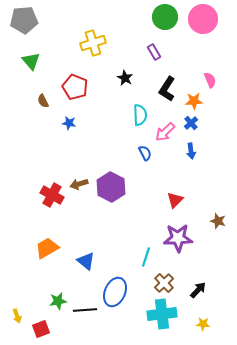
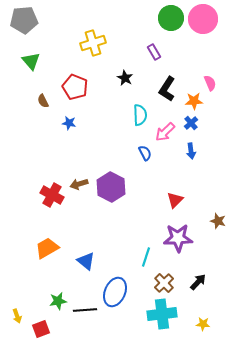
green circle: moved 6 px right, 1 px down
pink semicircle: moved 3 px down
black arrow: moved 8 px up
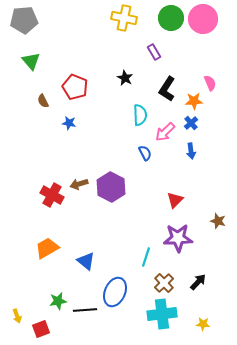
yellow cross: moved 31 px right, 25 px up; rotated 30 degrees clockwise
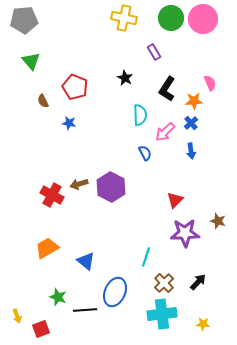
purple star: moved 7 px right, 5 px up
green star: moved 4 px up; rotated 30 degrees clockwise
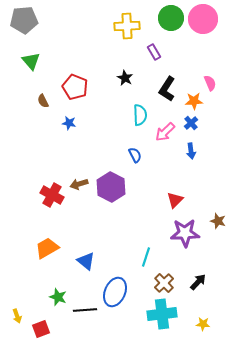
yellow cross: moved 3 px right, 8 px down; rotated 15 degrees counterclockwise
blue semicircle: moved 10 px left, 2 px down
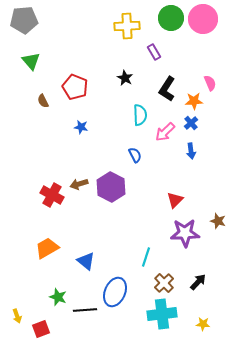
blue star: moved 12 px right, 4 px down
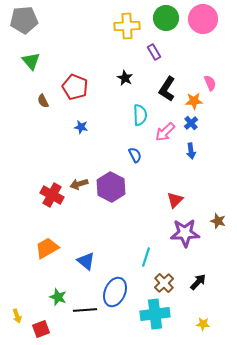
green circle: moved 5 px left
cyan cross: moved 7 px left
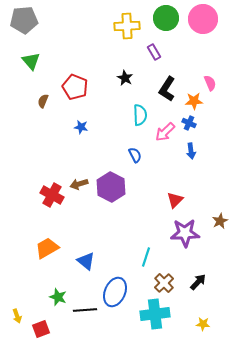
brown semicircle: rotated 48 degrees clockwise
blue cross: moved 2 px left; rotated 24 degrees counterclockwise
brown star: moved 2 px right; rotated 28 degrees clockwise
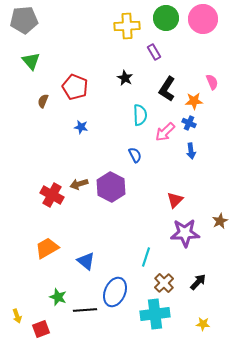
pink semicircle: moved 2 px right, 1 px up
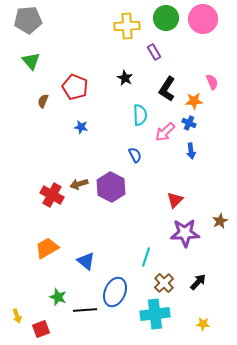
gray pentagon: moved 4 px right
